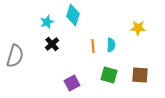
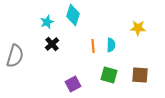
purple square: moved 1 px right, 1 px down
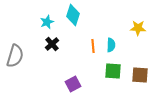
green square: moved 4 px right, 4 px up; rotated 12 degrees counterclockwise
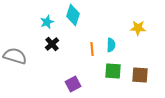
orange line: moved 1 px left, 3 px down
gray semicircle: rotated 90 degrees counterclockwise
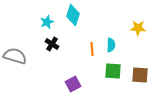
black cross: rotated 16 degrees counterclockwise
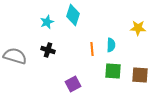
black cross: moved 4 px left, 6 px down; rotated 16 degrees counterclockwise
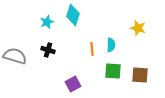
yellow star: rotated 14 degrees clockwise
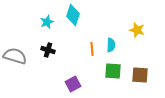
yellow star: moved 1 px left, 2 px down
